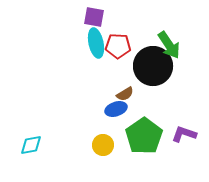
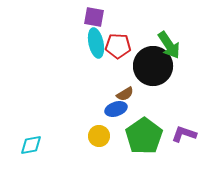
yellow circle: moved 4 px left, 9 px up
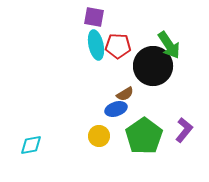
cyan ellipse: moved 2 px down
purple L-shape: moved 4 px up; rotated 110 degrees clockwise
